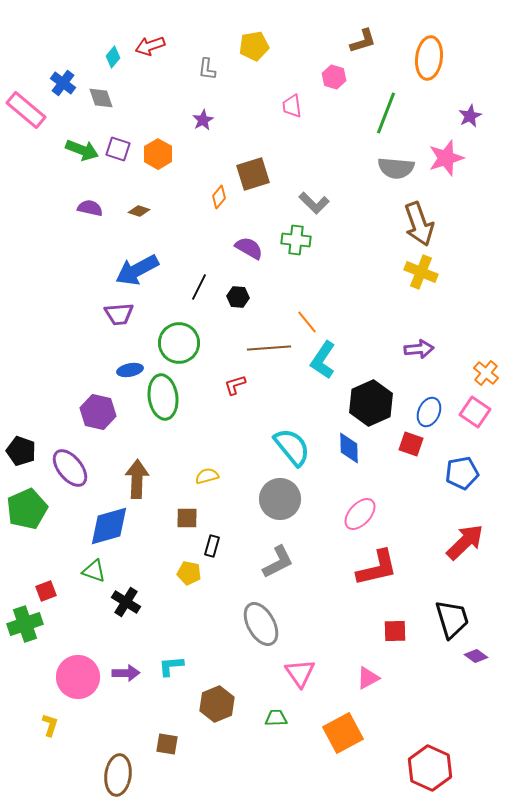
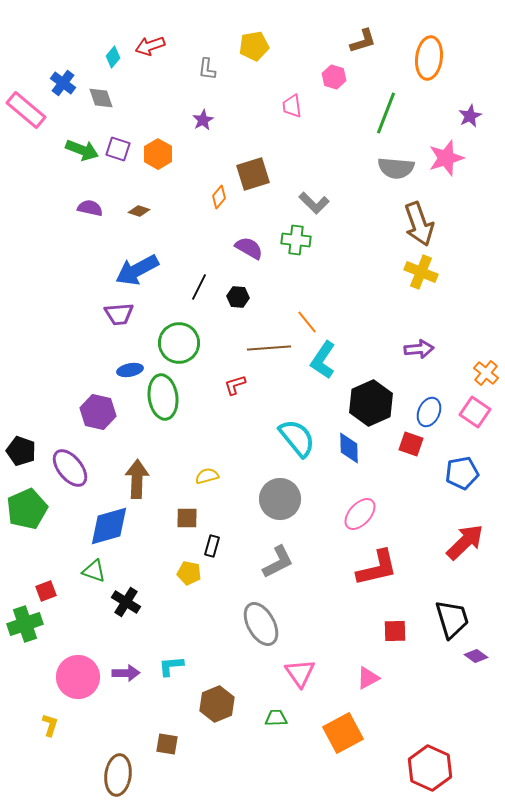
cyan semicircle at (292, 447): moved 5 px right, 9 px up
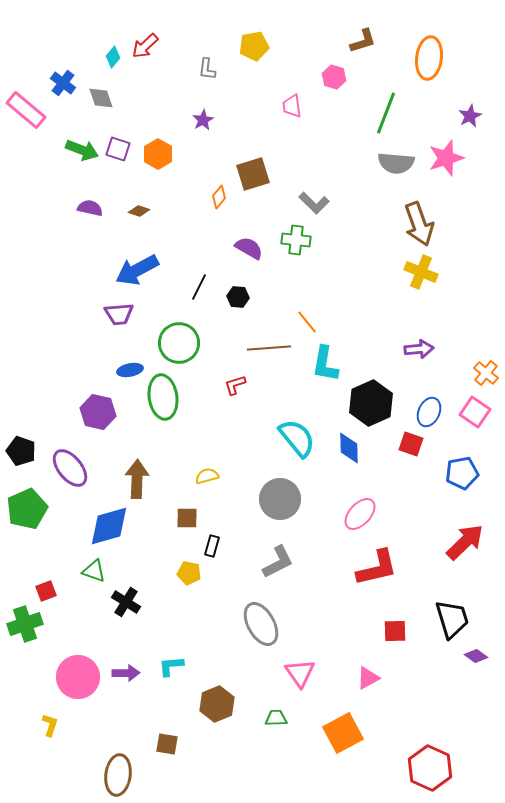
red arrow at (150, 46): moved 5 px left; rotated 24 degrees counterclockwise
gray semicircle at (396, 168): moved 5 px up
cyan L-shape at (323, 360): moved 2 px right, 4 px down; rotated 24 degrees counterclockwise
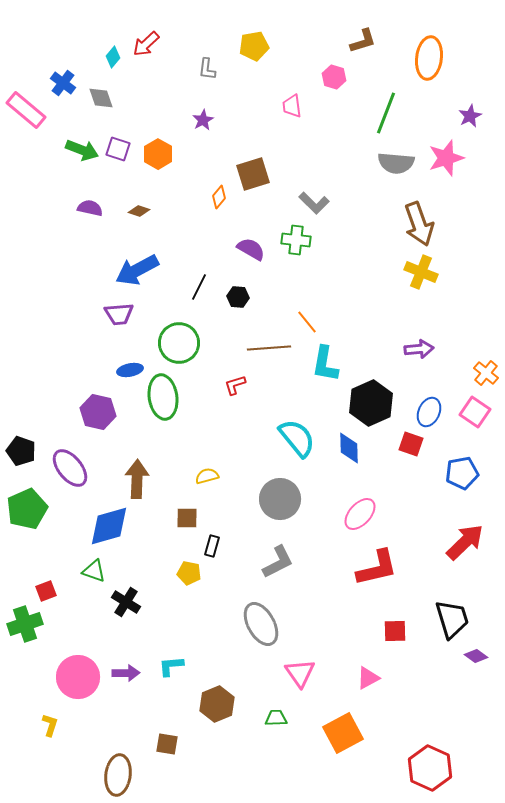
red arrow at (145, 46): moved 1 px right, 2 px up
purple semicircle at (249, 248): moved 2 px right, 1 px down
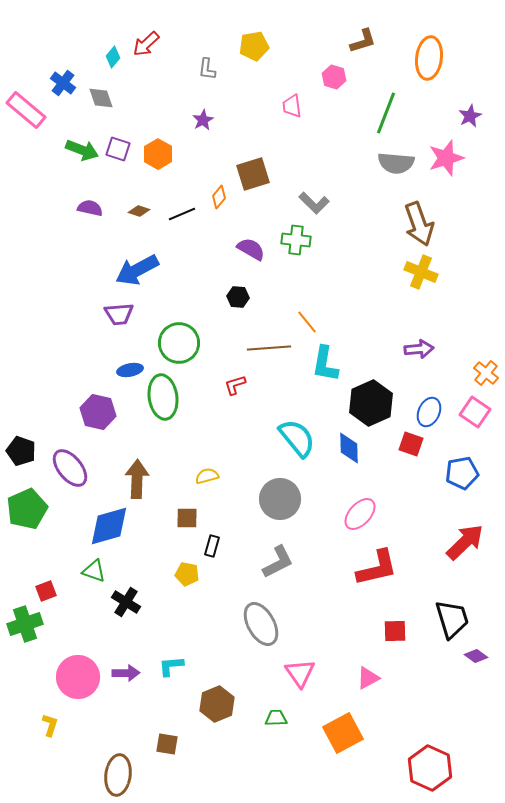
black line at (199, 287): moved 17 px left, 73 px up; rotated 40 degrees clockwise
yellow pentagon at (189, 573): moved 2 px left, 1 px down
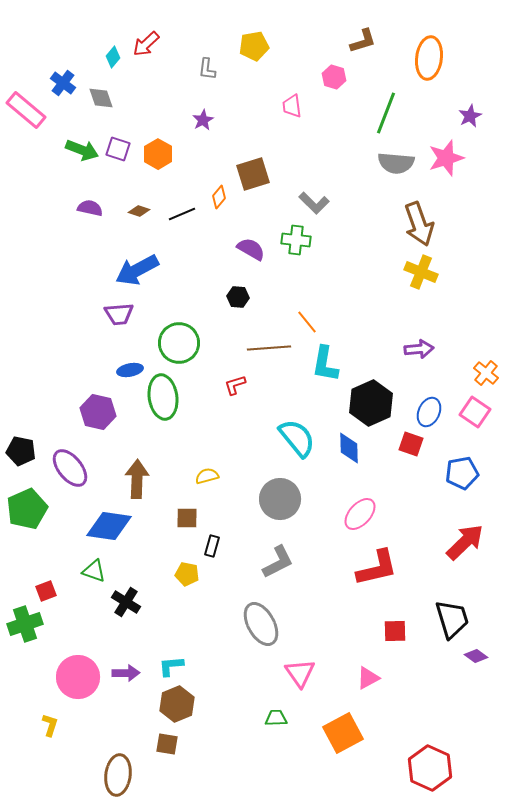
black pentagon at (21, 451): rotated 8 degrees counterclockwise
blue diamond at (109, 526): rotated 24 degrees clockwise
brown hexagon at (217, 704): moved 40 px left
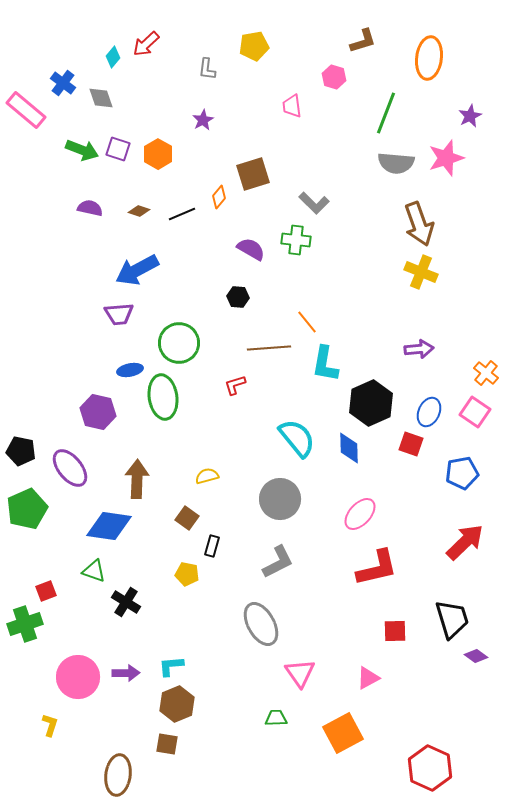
brown square at (187, 518): rotated 35 degrees clockwise
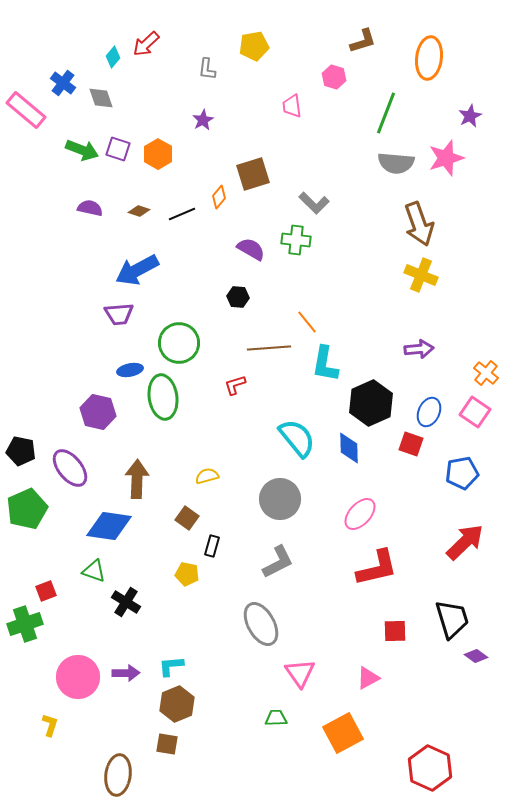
yellow cross at (421, 272): moved 3 px down
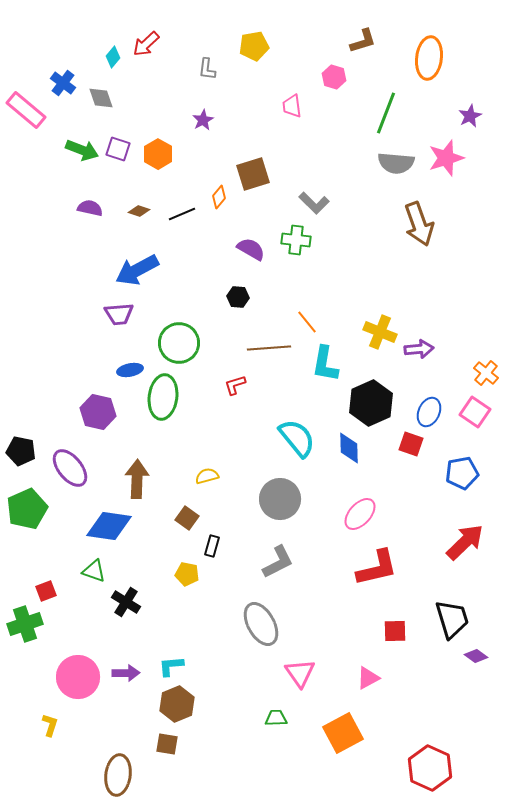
yellow cross at (421, 275): moved 41 px left, 57 px down
green ellipse at (163, 397): rotated 15 degrees clockwise
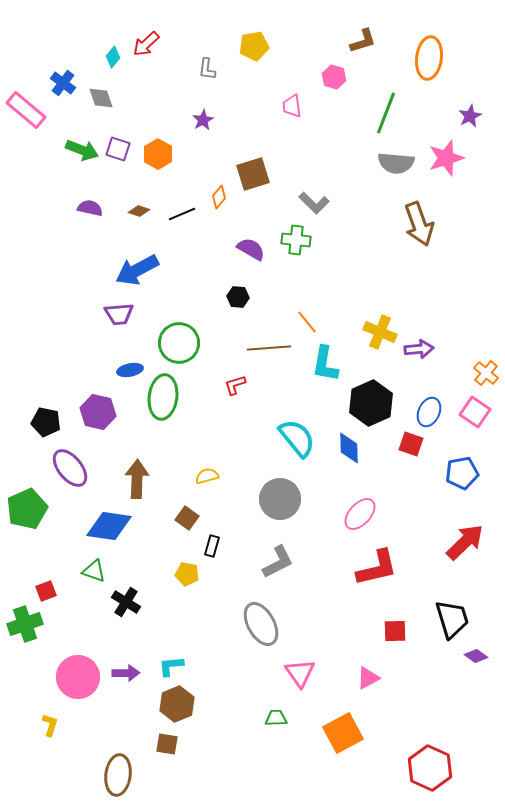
black pentagon at (21, 451): moved 25 px right, 29 px up
